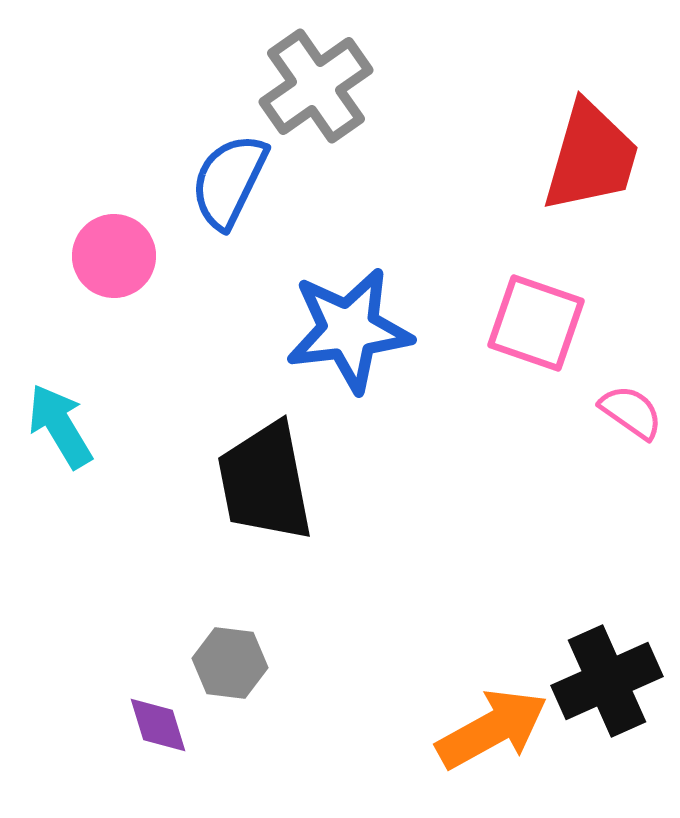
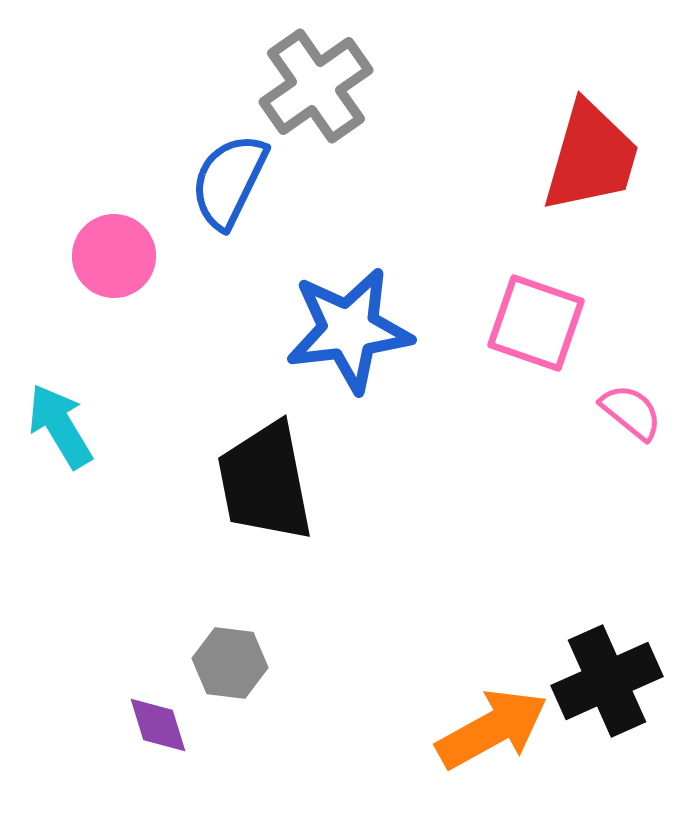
pink semicircle: rotated 4 degrees clockwise
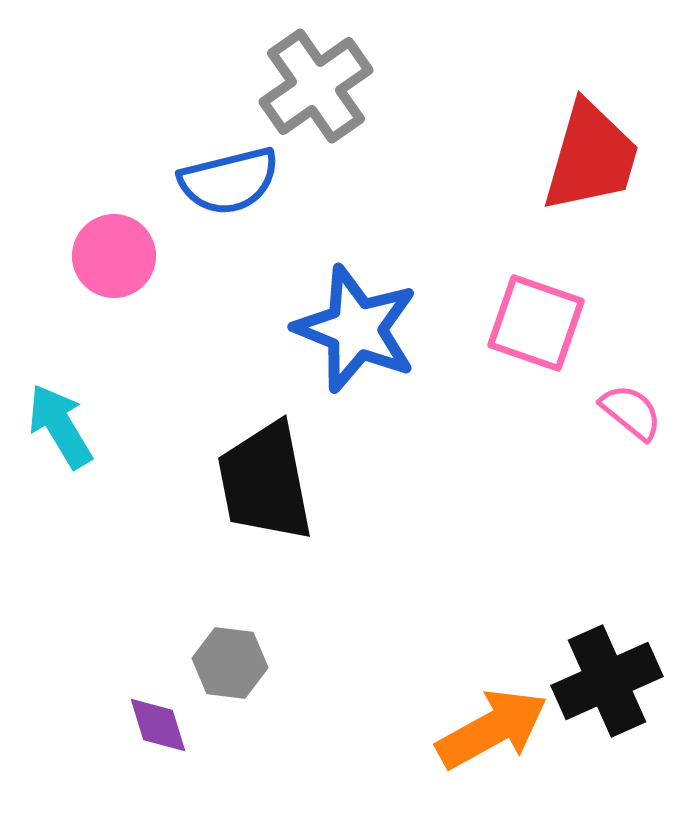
blue semicircle: rotated 130 degrees counterclockwise
blue star: moved 7 px right, 1 px up; rotated 29 degrees clockwise
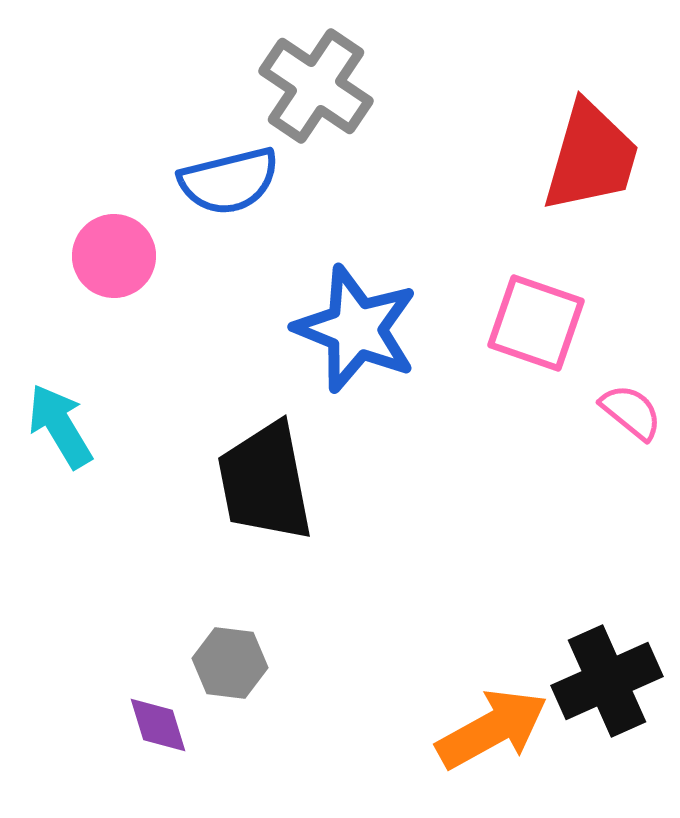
gray cross: rotated 21 degrees counterclockwise
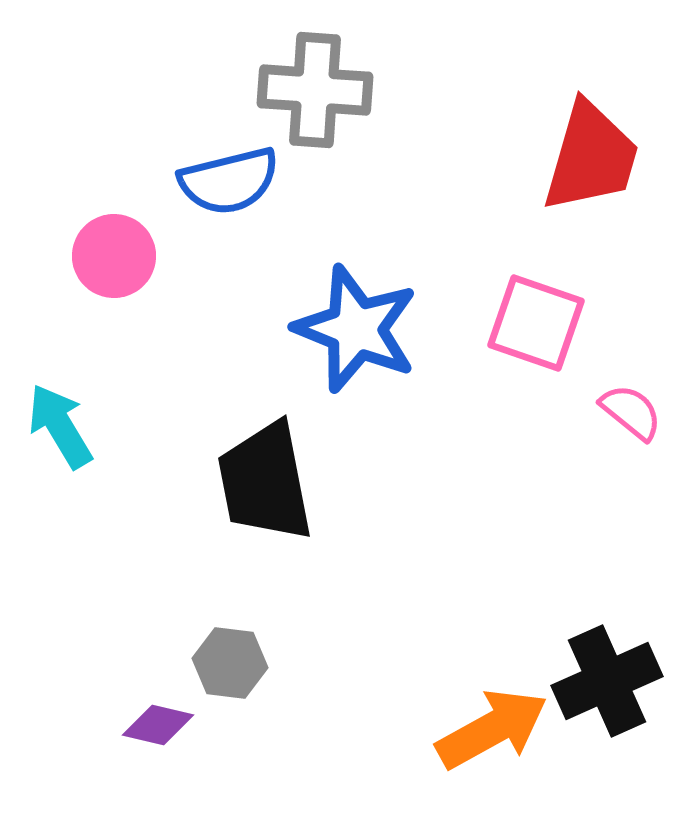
gray cross: moved 1 px left, 4 px down; rotated 30 degrees counterclockwise
purple diamond: rotated 60 degrees counterclockwise
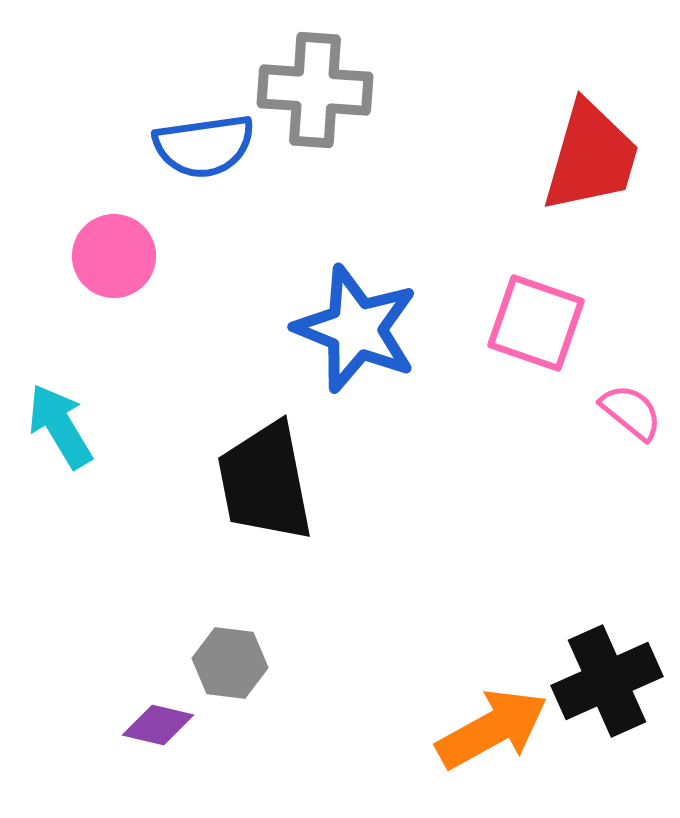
blue semicircle: moved 25 px left, 35 px up; rotated 6 degrees clockwise
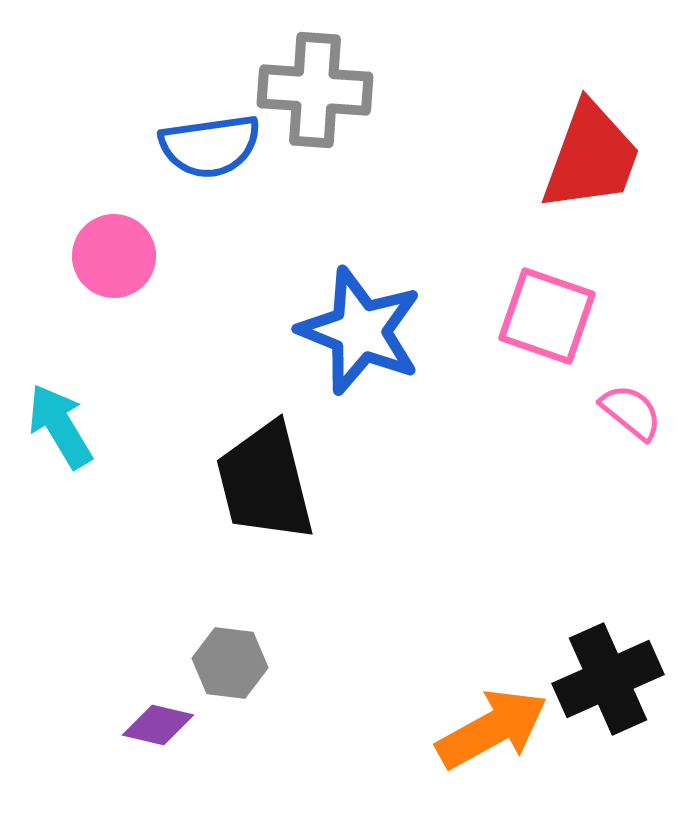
blue semicircle: moved 6 px right
red trapezoid: rotated 4 degrees clockwise
pink square: moved 11 px right, 7 px up
blue star: moved 4 px right, 2 px down
black trapezoid: rotated 3 degrees counterclockwise
black cross: moved 1 px right, 2 px up
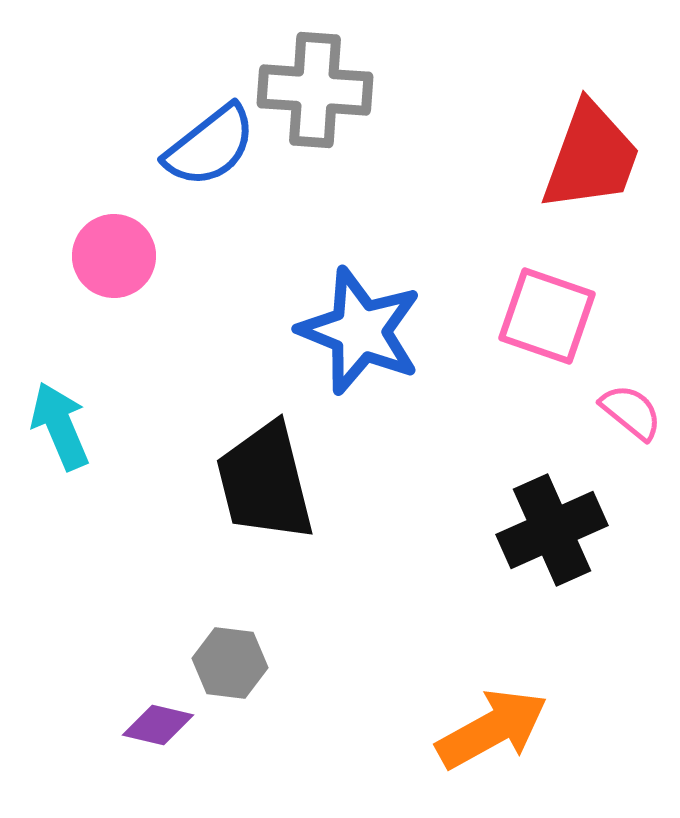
blue semicircle: rotated 30 degrees counterclockwise
cyan arrow: rotated 8 degrees clockwise
black cross: moved 56 px left, 149 px up
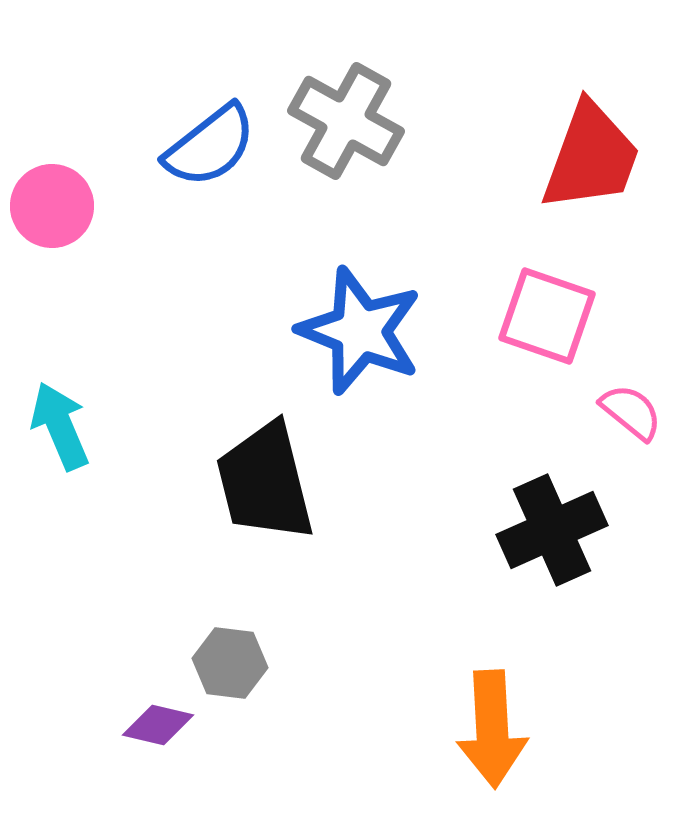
gray cross: moved 31 px right, 31 px down; rotated 25 degrees clockwise
pink circle: moved 62 px left, 50 px up
orange arrow: rotated 116 degrees clockwise
